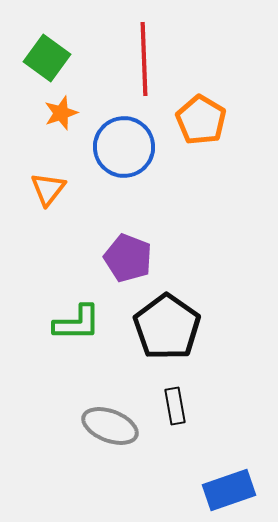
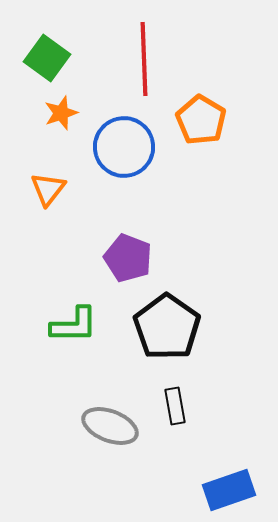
green L-shape: moved 3 px left, 2 px down
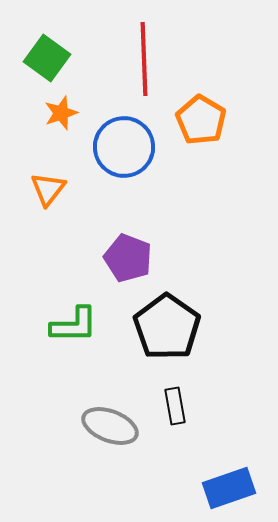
blue rectangle: moved 2 px up
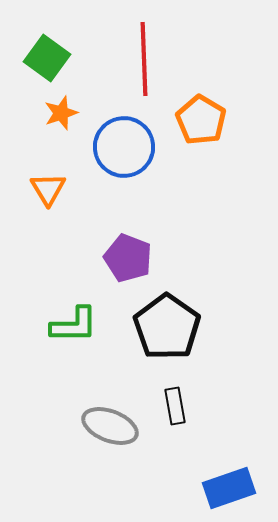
orange triangle: rotated 9 degrees counterclockwise
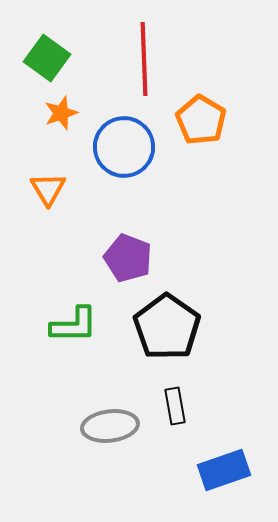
gray ellipse: rotated 28 degrees counterclockwise
blue rectangle: moved 5 px left, 18 px up
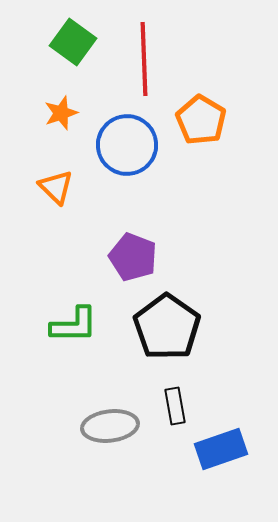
green square: moved 26 px right, 16 px up
blue circle: moved 3 px right, 2 px up
orange triangle: moved 8 px right, 2 px up; rotated 15 degrees counterclockwise
purple pentagon: moved 5 px right, 1 px up
blue rectangle: moved 3 px left, 21 px up
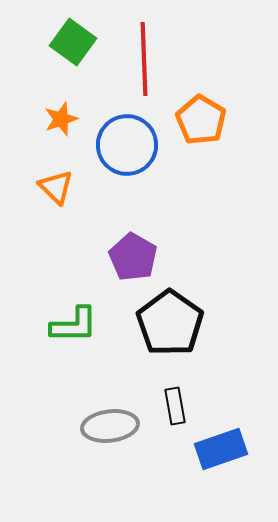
orange star: moved 6 px down
purple pentagon: rotated 9 degrees clockwise
black pentagon: moved 3 px right, 4 px up
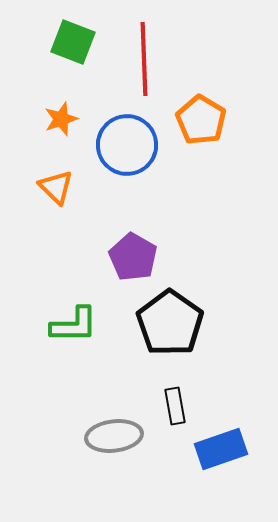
green square: rotated 15 degrees counterclockwise
gray ellipse: moved 4 px right, 10 px down
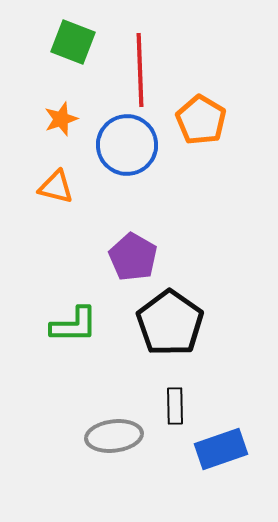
red line: moved 4 px left, 11 px down
orange triangle: rotated 30 degrees counterclockwise
black rectangle: rotated 9 degrees clockwise
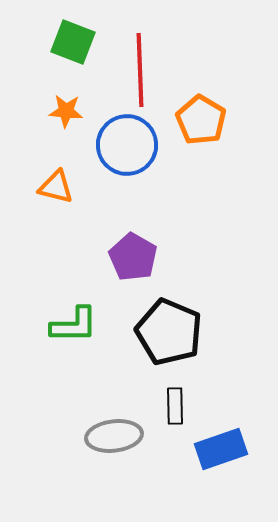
orange star: moved 5 px right, 8 px up; rotated 24 degrees clockwise
black pentagon: moved 1 px left, 9 px down; rotated 12 degrees counterclockwise
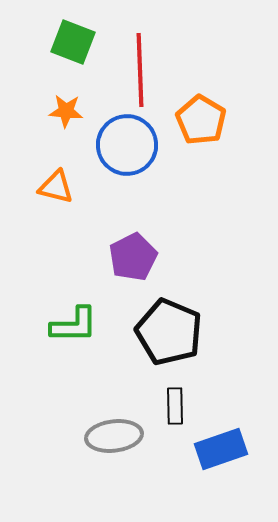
purple pentagon: rotated 15 degrees clockwise
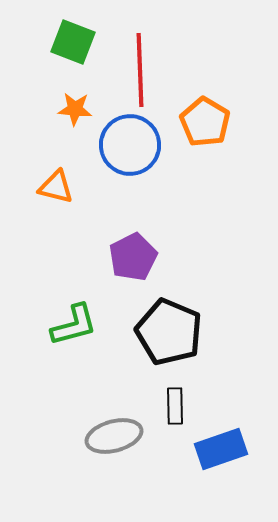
orange star: moved 9 px right, 2 px up
orange pentagon: moved 4 px right, 2 px down
blue circle: moved 3 px right
green L-shape: rotated 15 degrees counterclockwise
gray ellipse: rotated 8 degrees counterclockwise
